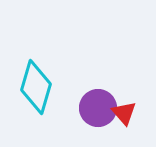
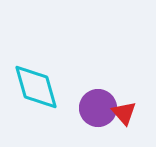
cyan diamond: rotated 32 degrees counterclockwise
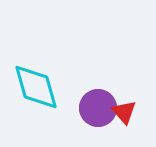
red triangle: moved 1 px up
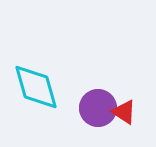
red triangle: rotated 16 degrees counterclockwise
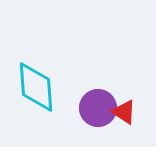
cyan diamond: rotated 12 degrees clockwise
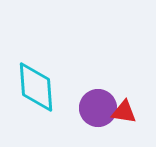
red triangle: rotated 24 degrees counterclockwise
